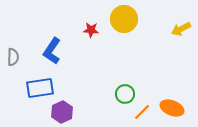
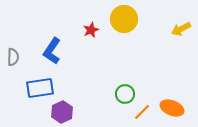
red star: rotated 28 degrees counterclockwise
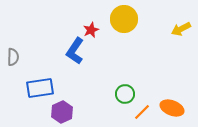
blue L-shape: moved 23 px right
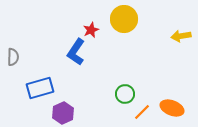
yellow arrow: moved 7 px down; rotated 18 degrees clockwise
blue L-shape: moved 1 px right, 1 px down
blue rectangle: rotated 8 degrees counterclockwise
purple hexagon: moved 1 px right, 1 px down
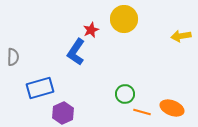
orange line: rotated 60 degrees clockwise
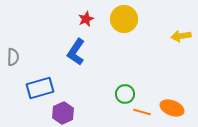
red star: moved 5 px left, 11 px up
